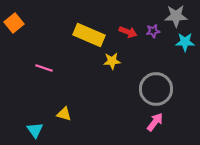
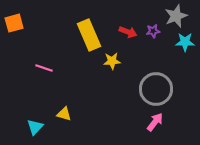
gray star: rotated 20 degrees counterclockwise
orange square: rotated 24 degrees clockwise
yellow rectangle: rotated 44 degrees clockwise
cyan triangle: moved 3 px up; rotated 18 degrees clockwise
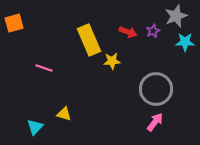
purple star: rotated 16 degrees counterclockwise
yellow rectangle: moved 5 px down
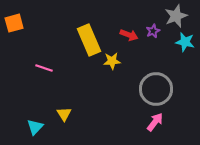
red arrow: moved 1 px right, 3 px down
cyan star: rotated 12 degrees clockwise
yellow triangle: rotated 42 degrees clockwise
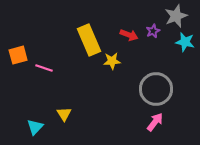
orange square: moved 4 px right, 32 px down
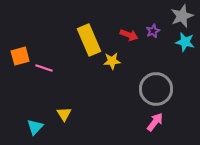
gray star: moved 6 px right
orange square: moved 2 px right, 1 px down
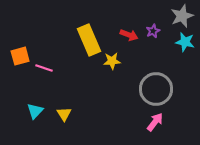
cyan triangle: moved 16 px up
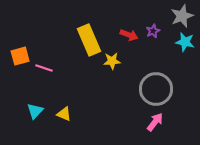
yellow triangle: rotated 35 degrees counterclockwise
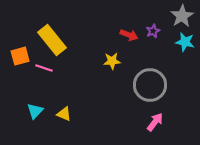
gray star: rotated 10 degrees counterclockwise
yellow rectangle: moved 37 px left; rotated 16 degrees counterclockwise
gray circle: moved 6 px left, 4 px up
